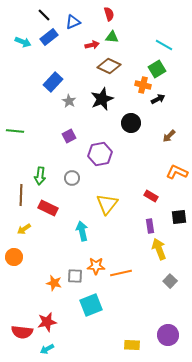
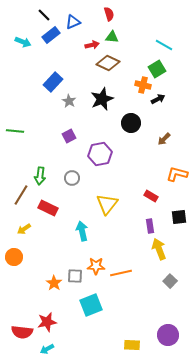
blue rectangle at (49, 37): moved 2 px right, 2 px up
brown diamond at (109, 66): moved 1 px left, 3 px up
brown arrow at (169, 136): moved 5 px left, 3 px down
orange L-shape at (177, 172): moved 2 px down; rotated 10 degrees counterclockwise
brown line at (21, 195): rotated 30 degrees clockwise
orange star at (54, 283): rotated 21 degrees clockwise
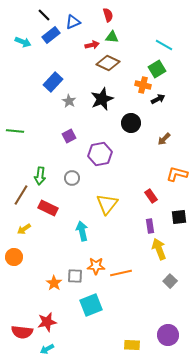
red semicircle at (109, 14): moved 1 px left, 1 px down
red rectangle at (151, 196): rotated 24 degrees clockwise
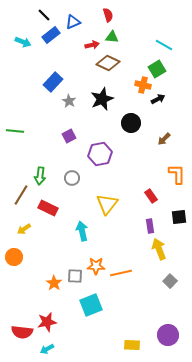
orange L-shape at (177, 174): rotated 75 degrees clockwise
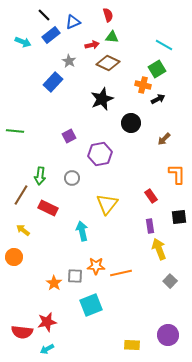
gray star at (69, 101): moved 40 px up
yellow arrow at (24, 229): moved 1 px left, 1 px down; rotated 72 degrees clockwise
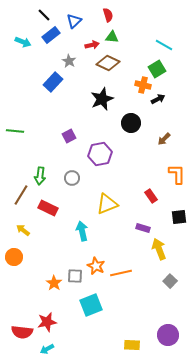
blue triangle at (73, 22): moved 1 px right, 1 px up; rotated 21 degrees counterclockwise
yellow triangle at (107, 204): rotated 30 degrees clockwise
purple rectangle at (150, 226): moved 7 px left, 2 px down; rotated 64 degrees counterclockwise
orange star at (96, 266): rotated 24 degrees clockwise
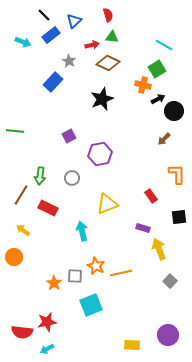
black circle at (131, 123): moved 43 px right, 12 px up
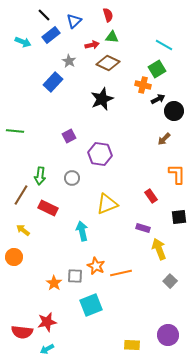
purple hexagon at (100, 154): rotated 20 degrees clockwise
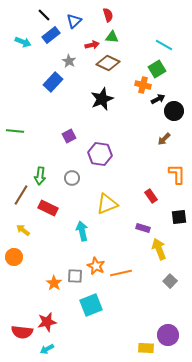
yellow rectangle at (132, 345): moved 14 px right, 3 px down
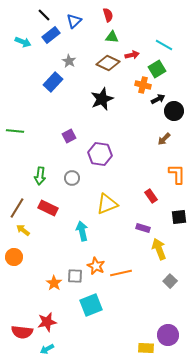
red arrow at (92, 45): moved 40 px right, 10 px down
brown line at (21, 195): moved 4 px left, 13 px down
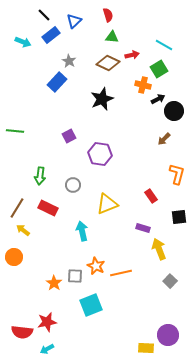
green square at (157, 69): moved 2 px right
blue rectangle at (53, 82): moved 4 px right
orange L-shape at (177, 174): rotated 15 degrees clockwise
gray circle at (72, 178): moved 1 px right, 7 px down
